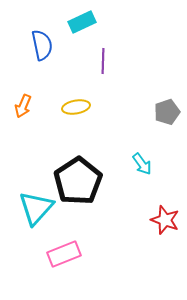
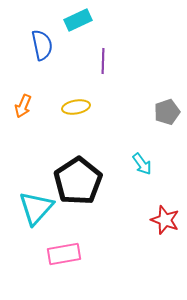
cyan rectangle: moved 4 px left, 2 px up
pink rectangle: rotated 12 degrees clockwise
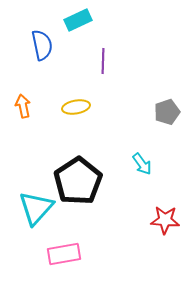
orange arrow: rotated 145 degrees clockwise
red star: rotated 16 degrees counterclockwise
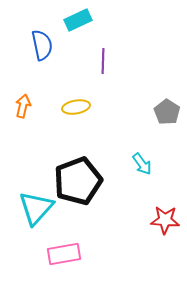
orange arrow: rotated 25 degrees clockwise
gray pentagon: rotated 20 degrees counterclockwise
black pentagon: rotated 12 degrees clockwise
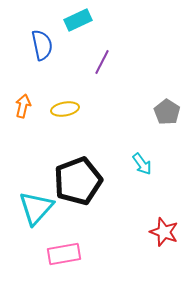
purple line: moved 1 px left, 1 px down; rotated 25 degrees clockwise
yellow ellipse: moved 11 px left, 2 px down
red star: moved 1 px left, 12 px down; rotated 16 degrees clockwise
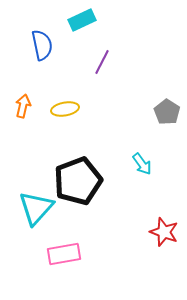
cyan rectangle: moved 4 px right
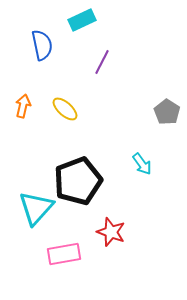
yellow ellipse: rotated 52 degrees clockwise
red star: moved 53 px left
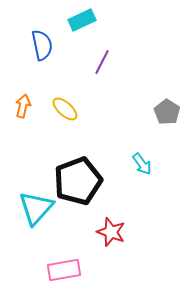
pink rectangle: moved 16 px down
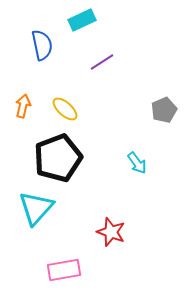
purple line: rotated 30 degrees clockwise
gray pentagon: moved 3 px left, 2 px up; rotated 15 degrees clockwise
cyan arrow: moved 5 px left, 1 px up
black pentagon: moved 20 px left, 23 px up
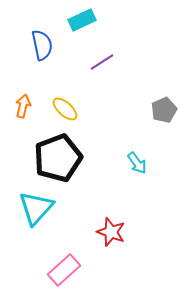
pink rectangle: rotated 32 degrees counterclockwise
